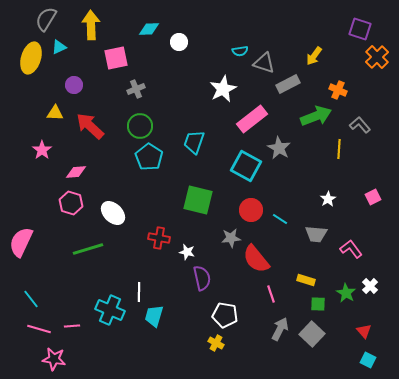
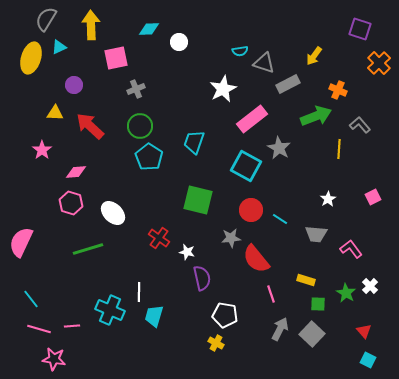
orange cross at (377, 57): moved 2 px right, 6 px down
red cross at (159, 238): rotated 25 degrees clockwise
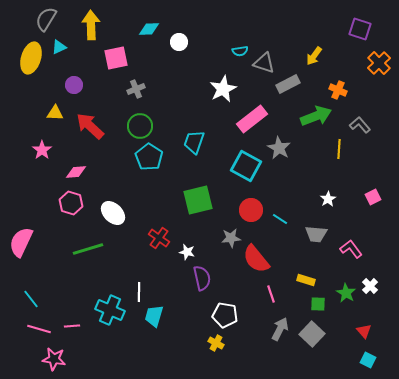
green square at (198, 200): rotated 28 degrees counterclockwise
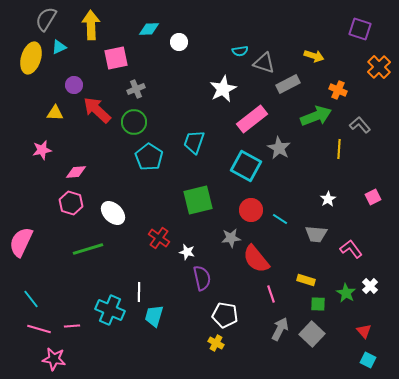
yellow arrow at (314, 56): rotated 108 degrees counterclockwise
orange cross at (379, 63): moved 4 px down
red arrow at (90, 126): moved 7 px right, 16 px up
green circle at (140, 126): moved 6 px left, 4 px up
pink star at (42, 150): rotated 24 degrees clockwise
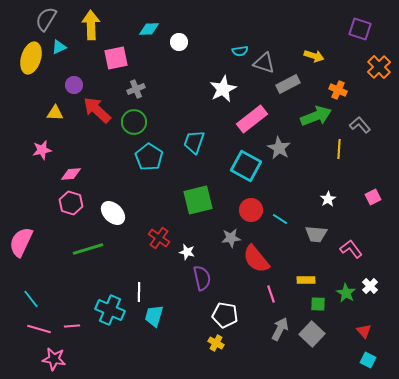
pink diamond at (76, 172): moved 5 px left, 2 px down
yellow rectangle at (306, 280): rotated 18 degrees counterclockwise
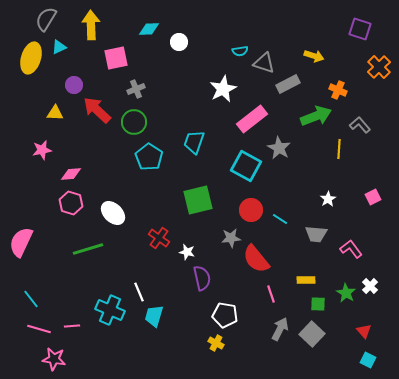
white line at (139, 292): rotated 24 degrees counterclockwise
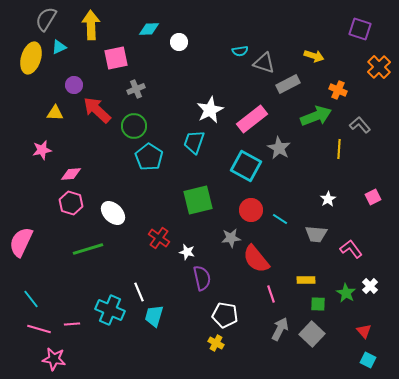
white star at (223, 89): moved 13 px left, 21 px down
green circle at (134, 122): moved 4 px down
pink line at (72, 326): moved 2 px up
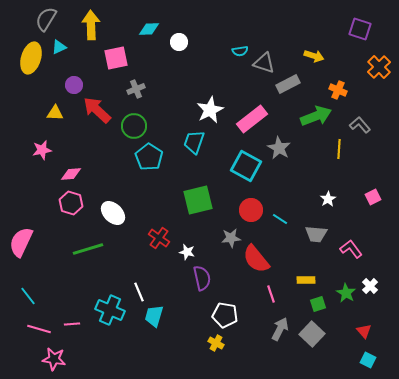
cyan line at (31, 299): moved 3 px left, 3 px up
green square at (318, 304): rotated 21 degrees counterclockwise
